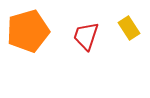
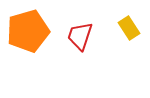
red trapezoid: moved 6 px left
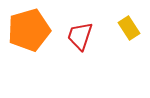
orange pentagon: moved 1 px right, 1 px up
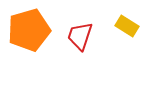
yellow rectangle: moved 2 px left, 2 px up; rotated 25 degrees counterclockwise
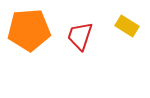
orange pentagon: rotated 12 degrees clockwise
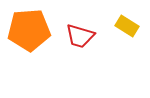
red trapezoid: rotated 92 degrees counterclockwise
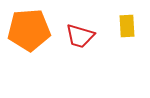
yellow rectangle: rotated 55 degrees clockwise
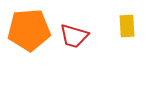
red trapezoid: moved 6 px left
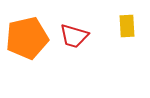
orange pentagon: moved 2 px left, 8 px down; rotated 9 degrees counterclockwise
